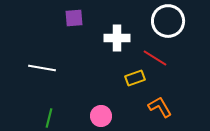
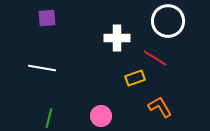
purple square: moved 27 px left
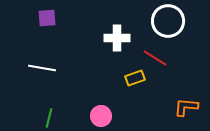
orange L-shape: moved 26 px right; rotated 55 degrees counterclockwise
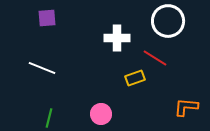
white line: rotated 12 degrees clockwise
pink circle: moved 2 px up
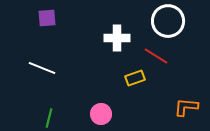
red line: moved 1 px right, 2 px up
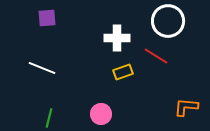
yellow rectangle: moved 12 px left, 6 px up
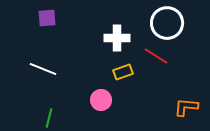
white circle: moved 1 px left, 2 px down
white line: moved 1 px right, 1 px down
pink circle: moved 14 px up
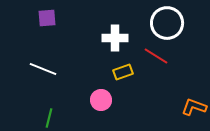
white cross: moved 2 px left
orange L-shape: moved 8 px right; rotated 15 degrees clockwise
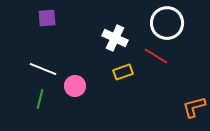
white cross: rotated 25 degrees clockwise
pink circle: moved 26 px left, 14 px up
orange L-shape: rotated 35 degrees counterclockwise
green line: moved 9 px left, 19 px up
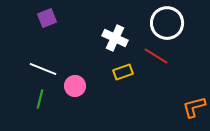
purple square: rotated 18 degrees counterclockwise
